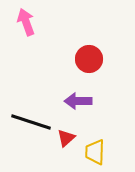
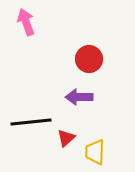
purple arrow: moved 1 px right, 4 px up
black line: rotated 24 degrees counterclockwise
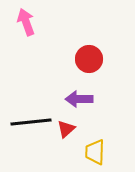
purple arrow: moved 2 px down
red triangle: moved 9 px up
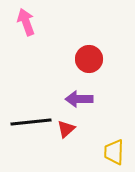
yellow trapezoid: moved 19 px right
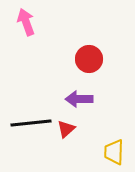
black line: moved 1 px down
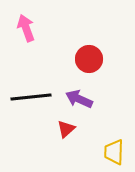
pink arrow: moved 6 px down
purple arrow: rotated 24 degrees clockwise
black line: moved 26 px up
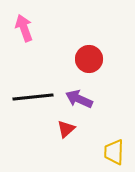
pink arrow: moved 2 px left
black line: moved 2 px right
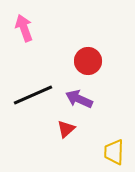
red circle: moved 1 px left, 2 px down
black line: moved 2 px up; rotated 18 degrees counterclockwise
